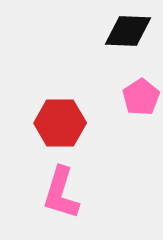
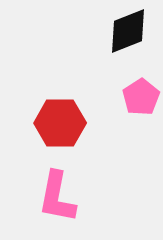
black diamond: rotated 24 degrees counterclockwise
pink L-shape: moved 4 px left, 4 px down; rotated 6 degrees counterclockwise
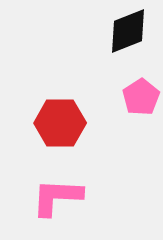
pink L-shape: rotated 82 degrees clockwise
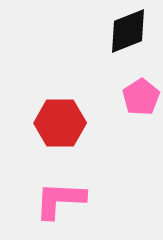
pink L-shape: moved 3 px right, 3 px down
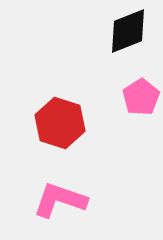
red hexagon: rotated 18 degrees clockwise
pink L-shape: rotated 16 degrees clockwise
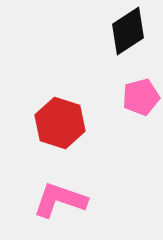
black diamond: rotated 12 degrees counterclockwise
pink pentagon: rotated 18 degrees clockwise
